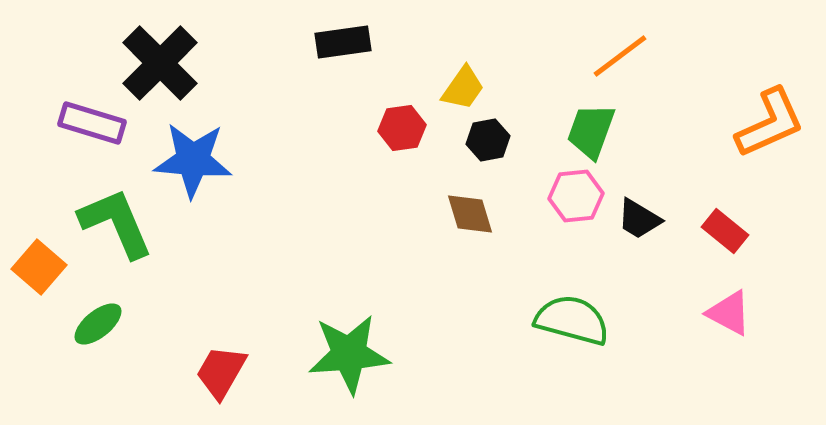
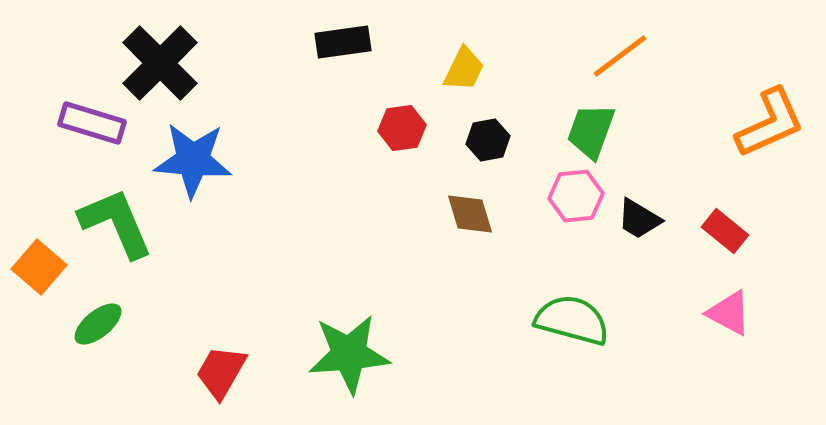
yellow trapezoid: moved 1 px right, 19 px up; rotated 9 degrees counterclockwise
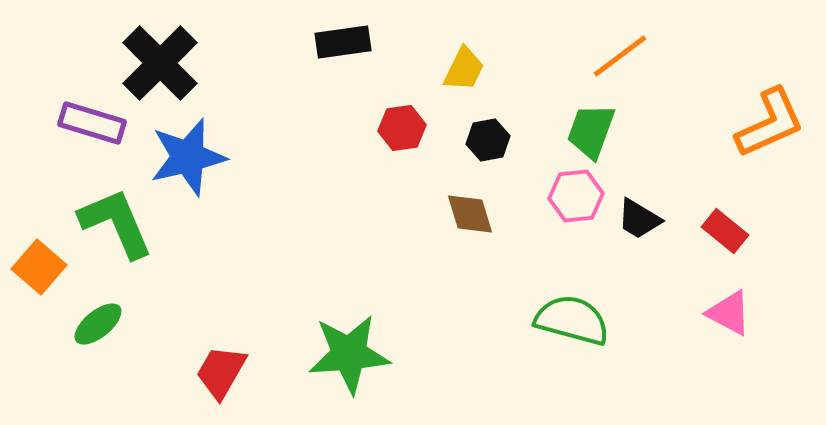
blue star: moved 5 px left, 3 px up; rotated 18 degrees counterclockwise
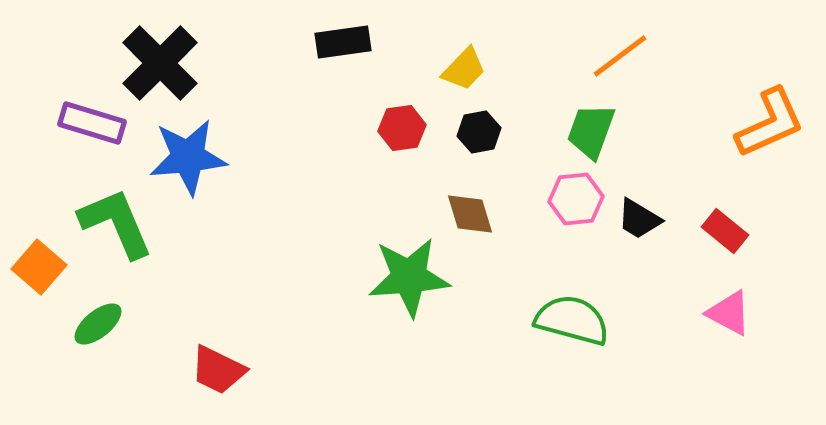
yellow trapezoid: rotated 18 degrees clockwise
black hexagon: moved 9 px left, 8 px up
blue star: rotated 8 degrees clockwise
pink hexagon: moved 3 px down
green star: moved 60 px right, 77 px up
red trapezoid: moved 3 px left, 2 px up; rotated 94 degrees counterclockwise
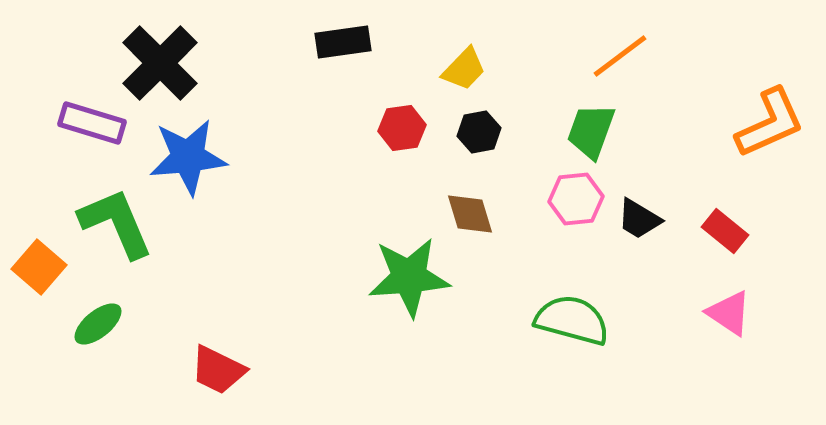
pink triangle: rotated 6 degrees clockwise
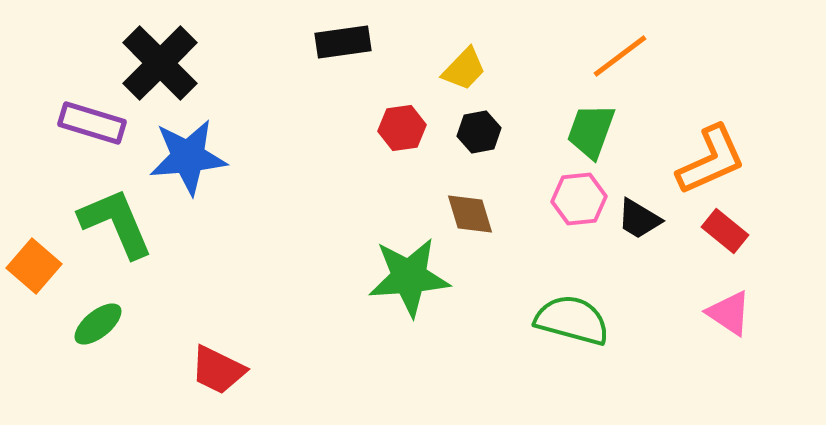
orange L-shape: moved 59 px left, 37 px down
pink hexagon: moved 3 px right
orange square: moved 5 px left, 1 px up
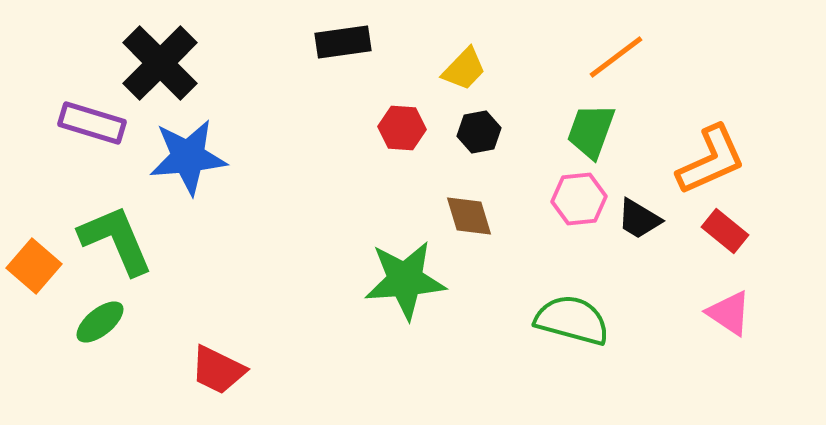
orange line: moved 4 px left, 1 px down
red hexagon: rotated 12 degrees clockwise
brown diamond: moved 1 px left, 2 px down
green L-shape: moved 17 px down
green star: moved 4 px left, 3 px down
green ellipse: moved 2 px right, 2 px up
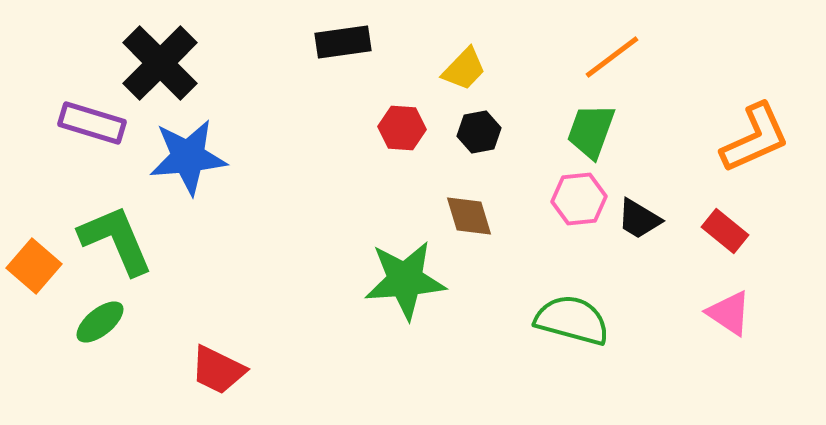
orange line: moved 4 px left
orange L-shape: moved 44 px right, 22 px up
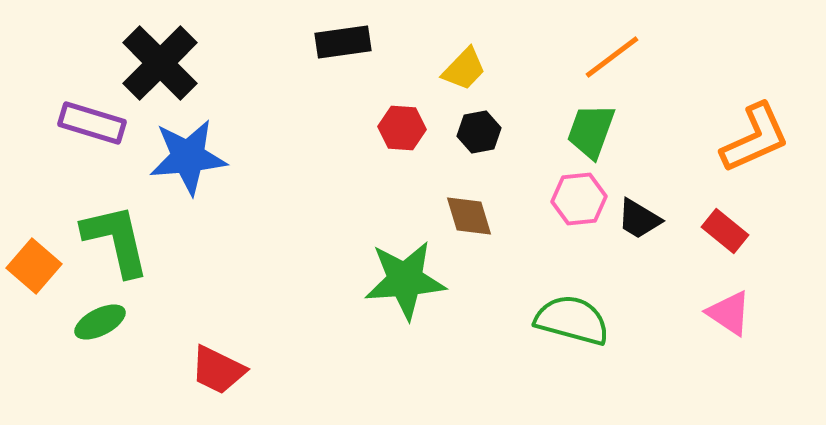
green L-shape: rotated 10 degrees clockwise
green ellipse: rotated 12 degrees clockwise
